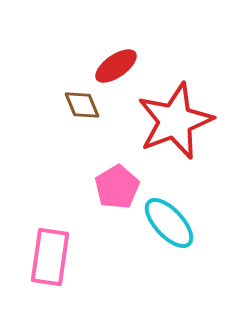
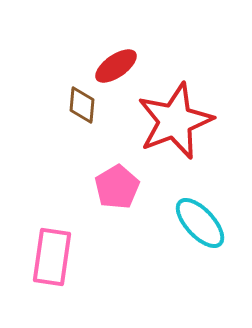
brown diamond: rotated 27 degrees clockwise
cyan ellipse: moved 31 px right
pink rectangle: moved 2 px right
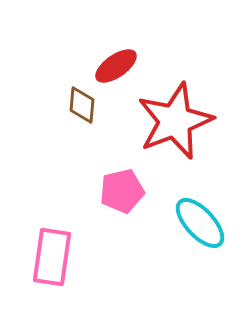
pink pentagon: moved 5 px right, 4 px down; rotated 18 degrees clockwise
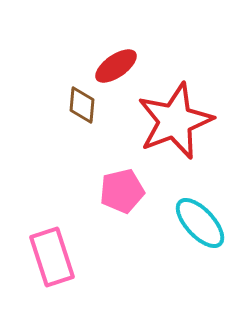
pink rectangle: rotated 26 degrees counterclockwise
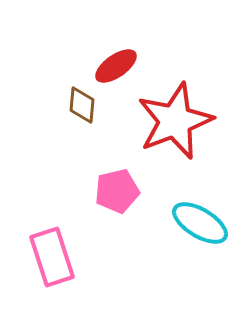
pink pentagon: moved 5 px left
cyan ellipse: rotated 16 degrees counterclockwise
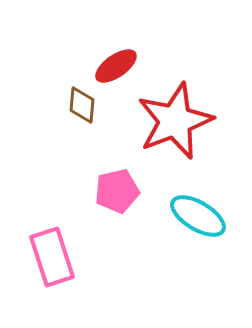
cyan ellipse: moved 2 px left, 7 px up
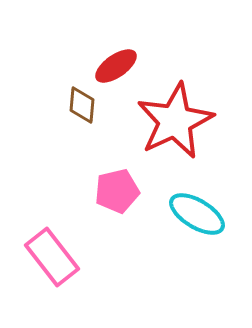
red star: rotated 4 degrees counterclockwise
cyan ellipse: moved 1 px left, 2 px up
pink rectangle: rotated 20 degrees counterclockwise
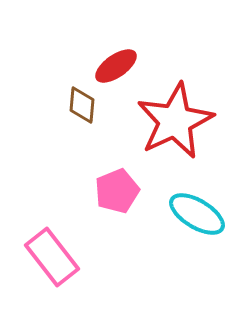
pink pentagon: rotated 9 degrees counterclockwise
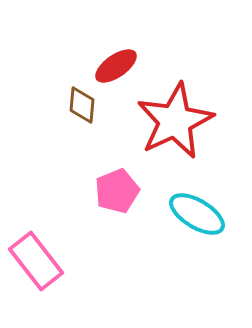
pink rectangle: moved 16 px left, 4 px down
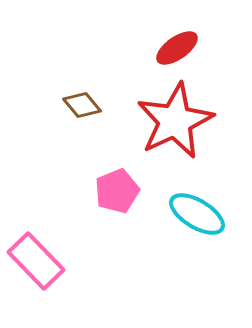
red ellipse: moved 61 px right, 18 px up
brown diamond: rotated 45 degrees counterclockwise
pink rectangle: rotated 6 degrees counterclockwise
